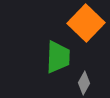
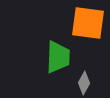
orange square: moved 2 px right; rotated 36 degrees counterclockwise
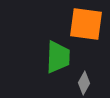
orange square: moved 2 px left, 1 px down
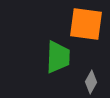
gray diamond: moved 7 px right, 1 px up
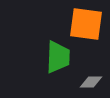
gray diamond: rotated 60 degrees clockwise
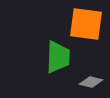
gray diamond: rotated 15 degrees clockwise
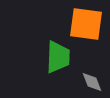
gray diamond: moved 1 px right; rotated 55 degrees clockwise
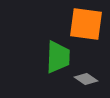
gray diamond: moved 6 px left, 3 px up; rotated 35 degrees counterclockwise
